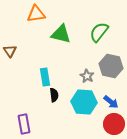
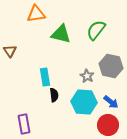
green semicircle: moved 3 px left, 2 px up
red circle: moved 6 px left, 1 px down
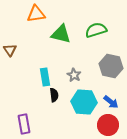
green semicircle: rotated 35 degrees clockwise
brown triangle: moved 1 px up
gray star: moved 13 px left, 1 px up
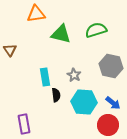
black semicircle: moved 2 px right
blue arrow: moved 2 px right, 1 px down
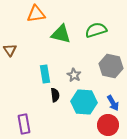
cyan rectangle: moved 3 px up
black semicircle: moved 1 px left
blue arrow: rotated 21 degrees clockwise
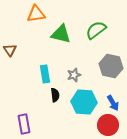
green semicircle: rotated 20 degrees counterclockwise
gray star: rotated 24 degrees clockwise
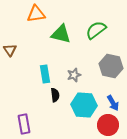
cyan hexagon: moved 3 px down
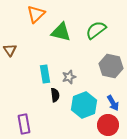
orange triangle: rotated 36 degrees counterclockwise
green triangle: moved 2 px up
gray star: moved 5 px left, 2 px down
cyan hexagon: rotated 25 degrees counterclockwise
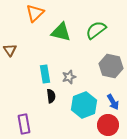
orange triangle: moved 1 px left, 1 px up
black semicircle: moved 4 px left, 1 px down
blue arrow: moved 1 px up
